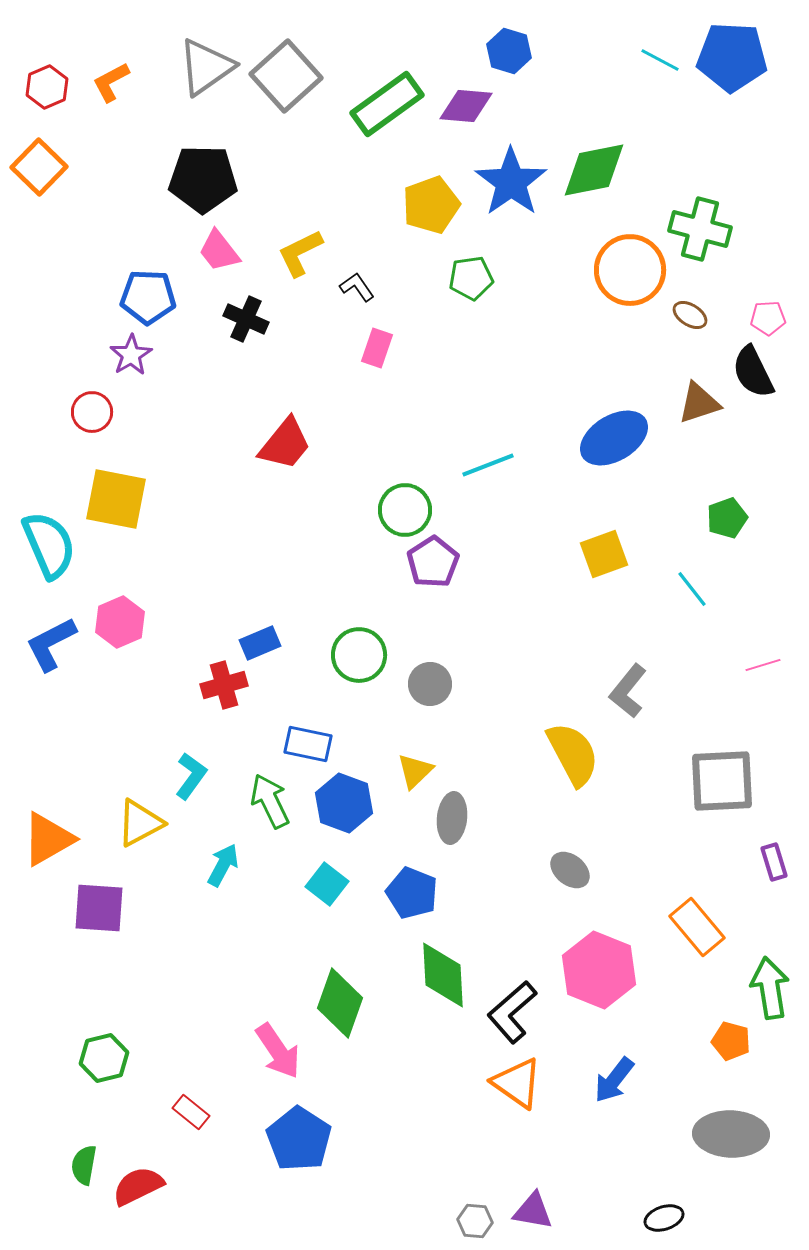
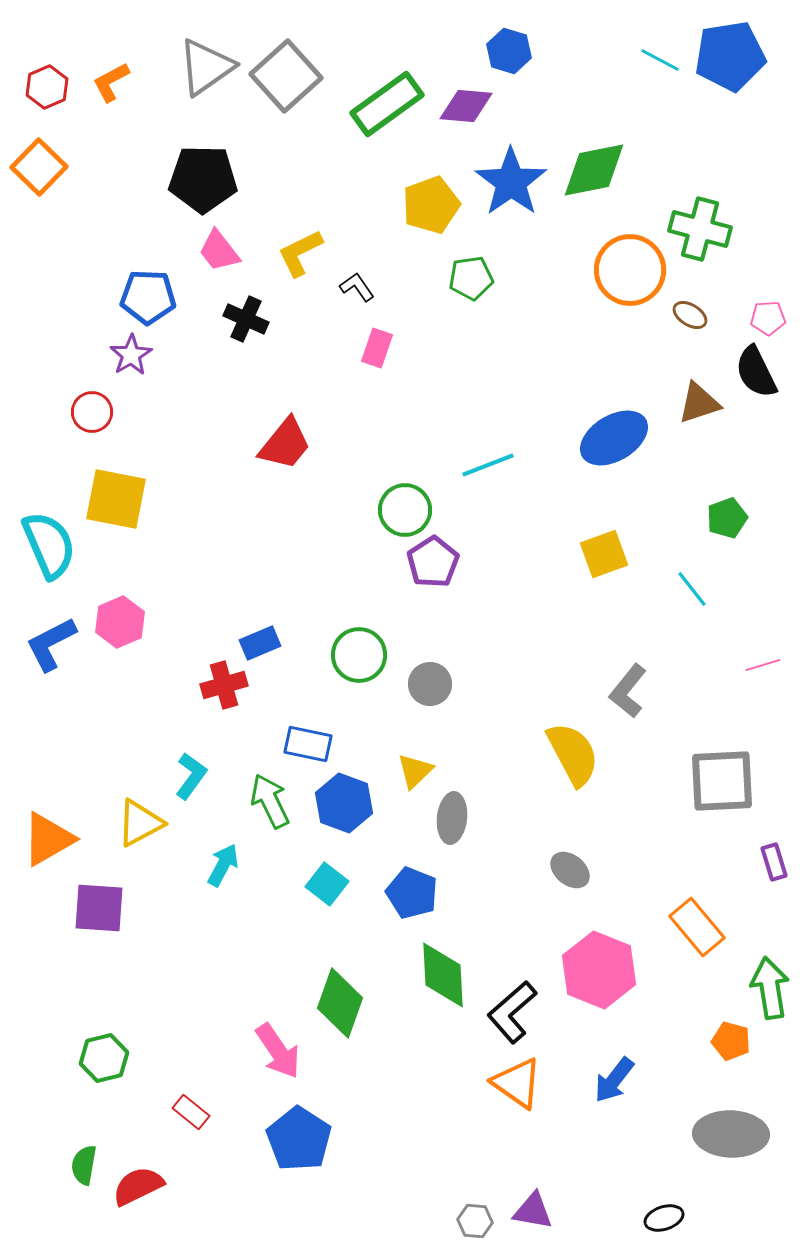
blue pentagon at (732, 57): moved 2 px left, 1 px up; rotated 12 degrees counterclockwise
black semicircle at (753, 372): moved 3 px right
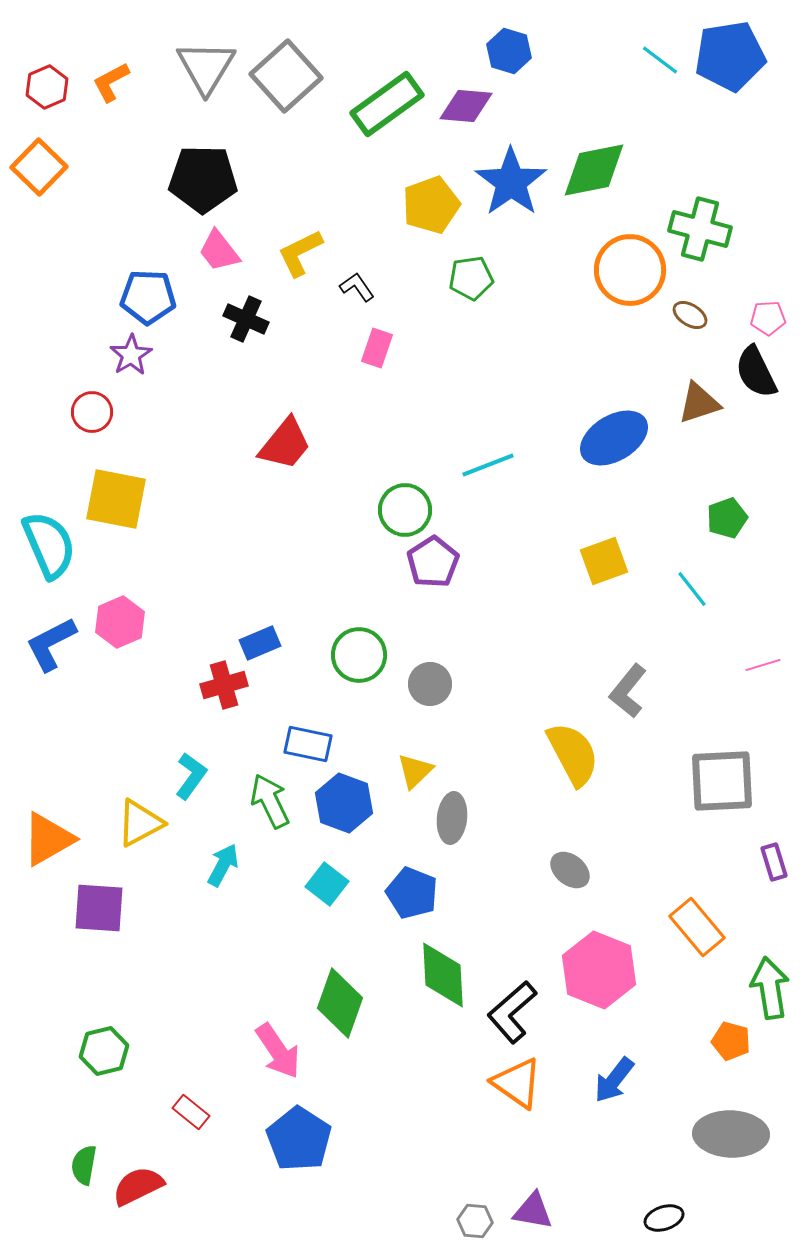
cyan line at (660, 60): rotated 9 degrees clockwise
gray triangle at (206, 67): rotated 24 degrees counterclockwise
yellow square at (604, 554): moved 7 px down
green hexagon at (104, 1058): moved 7 px up
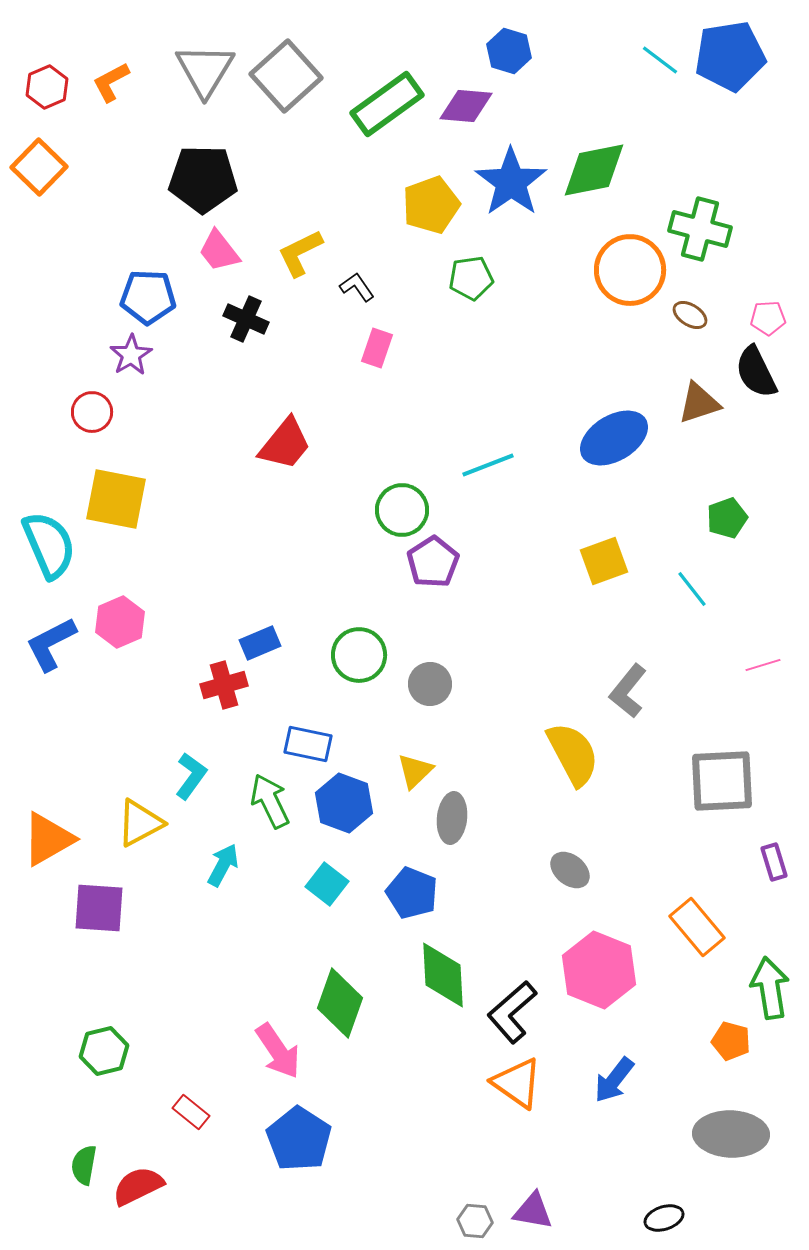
gray triangle at (206, 67): moved 1 px left, 3 px down
green circle at (405, 510): moved 3 px left
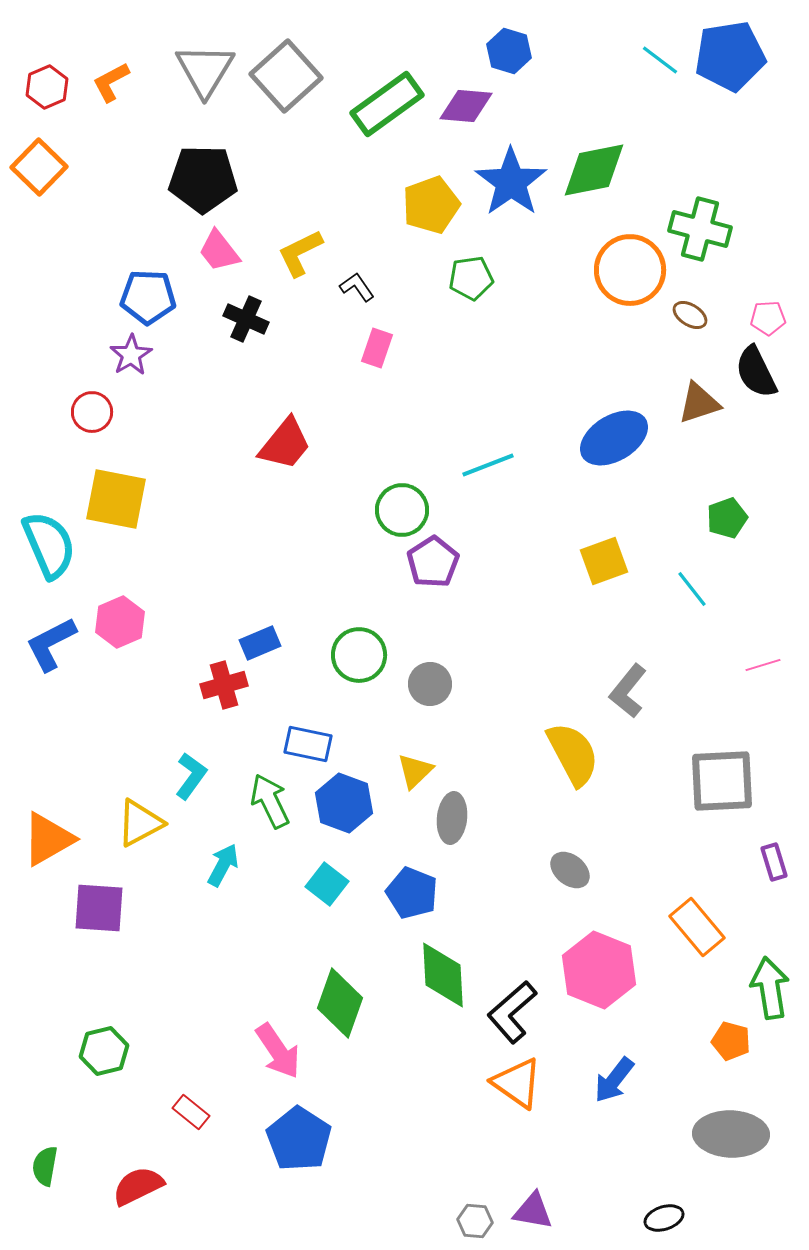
green semicircle at (84, 1165): moved 39 px left, 1 px down
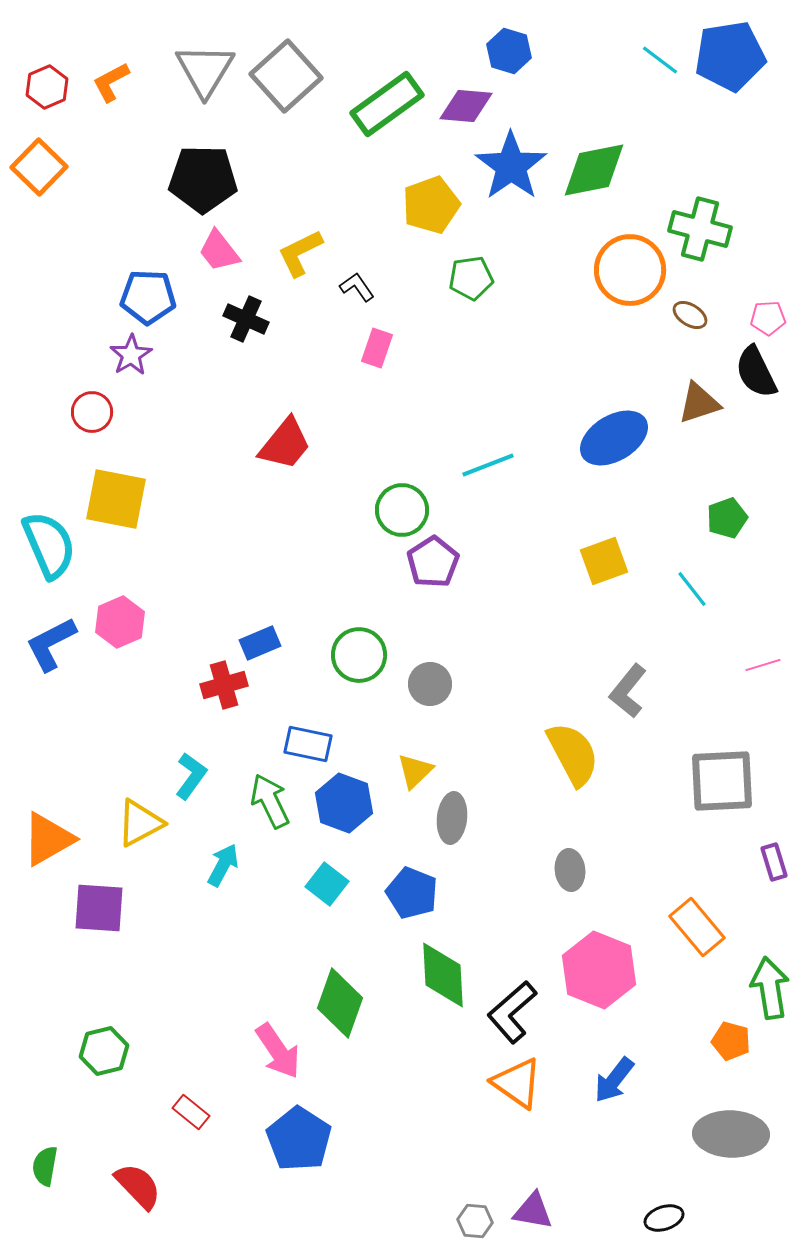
blue star at (511, 182): moved 16 px up
gray ellipse at (570, 870): rotated 45 degrees clockwise
red semicircle at (138, 1186): rotated 72 degrees clockwise
